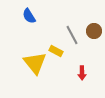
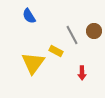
yellow triangle: moved 2 px left; rotated 15 degrees clockwise
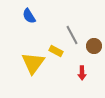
brown circle: moved 15 px down
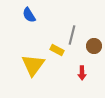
blue semicircle: moved 1 px up
gray line: rotated 42 degrees clockwise
yellow rectangle: moved 1 px right, 1 px up
yellow triangle: moved 2 px down
